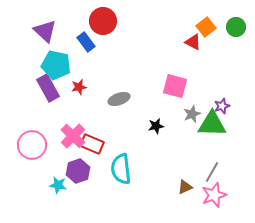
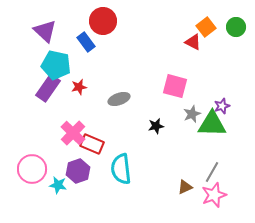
purple rectangle: rotated 64 degrees clockwise
pink cross: moved 3 px up
pink circle: moved 24 px down
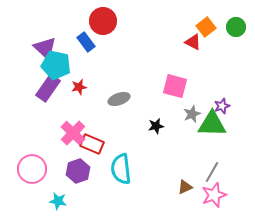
purple triangle: moved 17 px down
cyan star: moved 16 px down
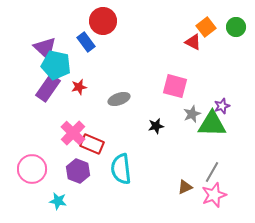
purple hexagon: rotated 20 degrees counterclockwise
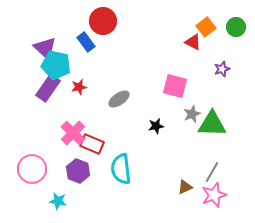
gray ellipse: rotated 15 degrees counterclockwise
purple star: moved 37 px up
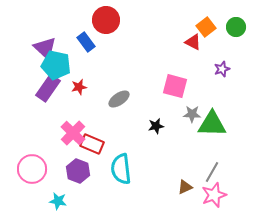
red circle: moved 3 px right, 1 px up
gray star: rotated 24 degrees clockwise
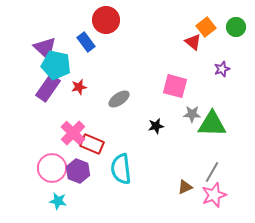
red triangle: rotated 12 degrees clockwise
pink circle: moved 20 px right, 1 px up
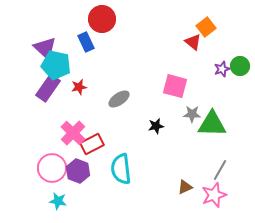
red circle: moved 4 px left, 1 px up
green circle: moved 4 px right, 39 px down
blue rectangle: rotated 12 degrees clockwise
red rectangle: rotated 50 degrees counterclockwise
gray line: moved 8 px right, 2 px up
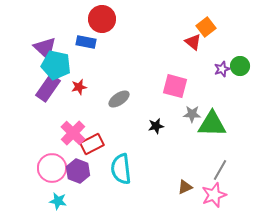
blue rectangle: rotated 54 degrees counterclockwise
